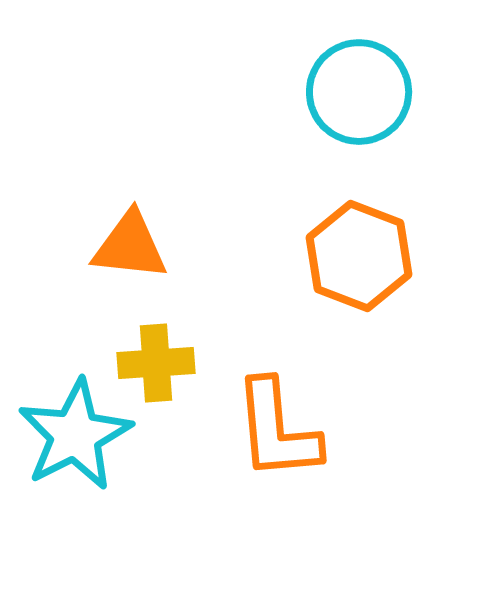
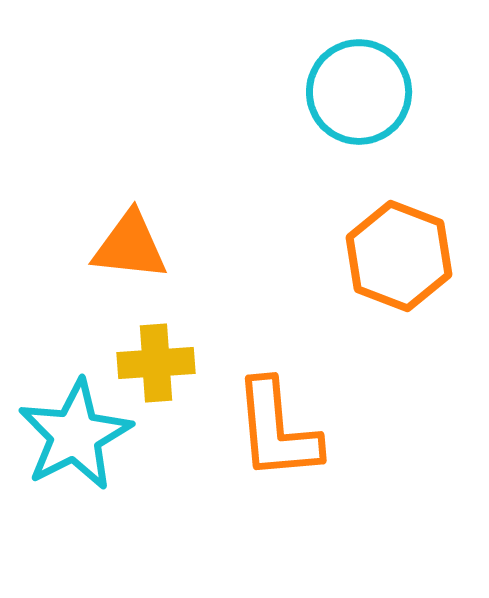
orange hexagon: moved 40 px right
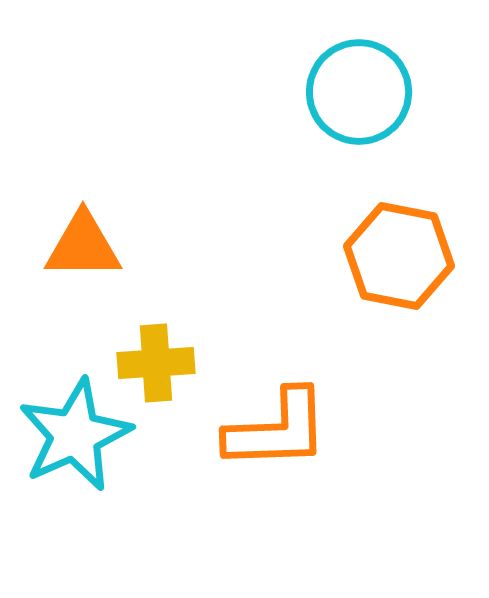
orange triangle: moved 47 px left; rotated 6 degrees counterclockwise
orange hexagon: rotated 10 degrees counterclockwise
orange L-shape: rotated 87 degrees counterclockwise
cyan star: rotated 3 degrees clockwise
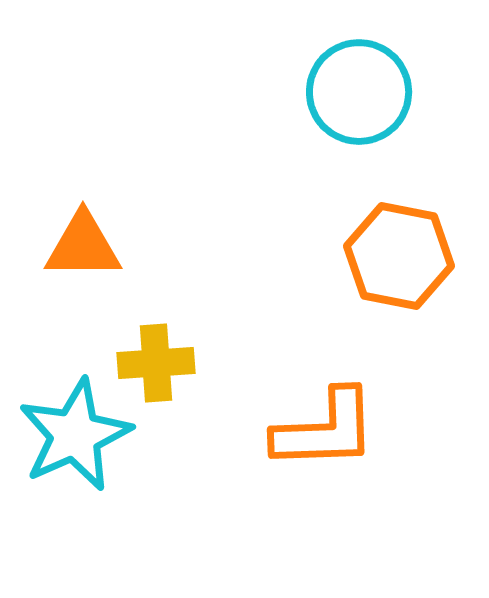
orange L-shape: moved 48 px right
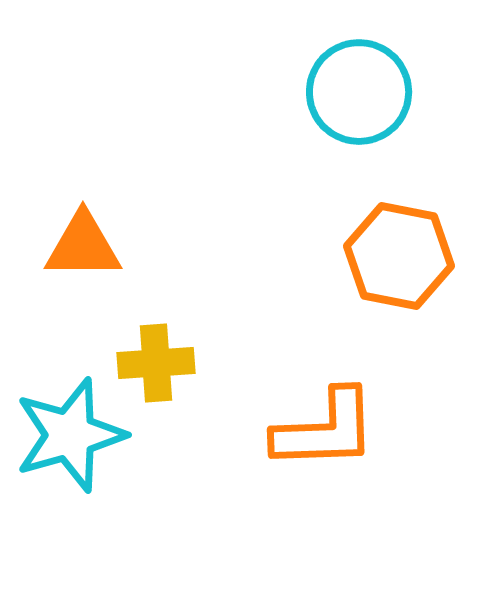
cyan star: moved 5 px left; rotated 8 degrees clockwise
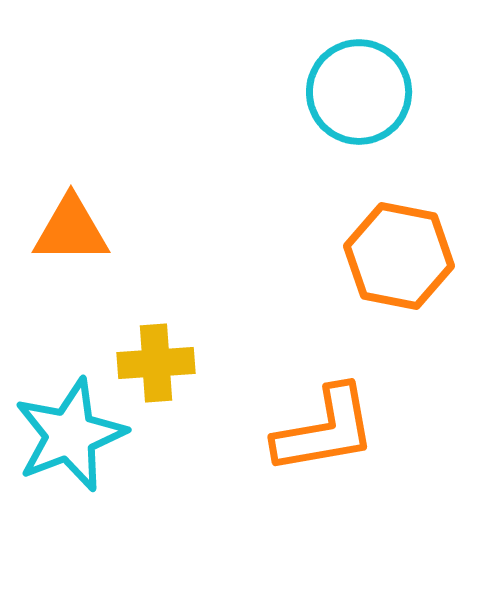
orange triangle: moved 12 px left, 16 px up
orange L-shape: rotated 8 degrees counterclockwise
cyan star: rotated 5 degrees counterclockwise
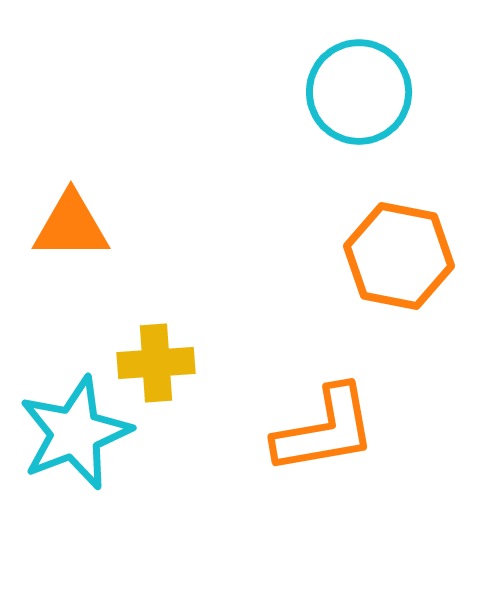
orange triangle: moved 4 px up
cyan star: moved 5 px right, 2 px up
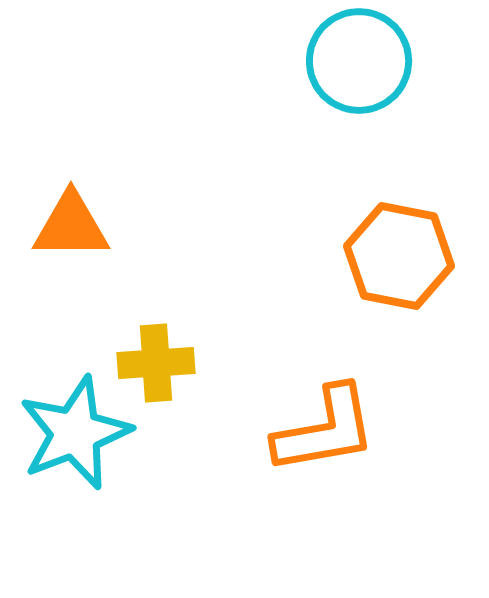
cyan circle: moved 31 px up
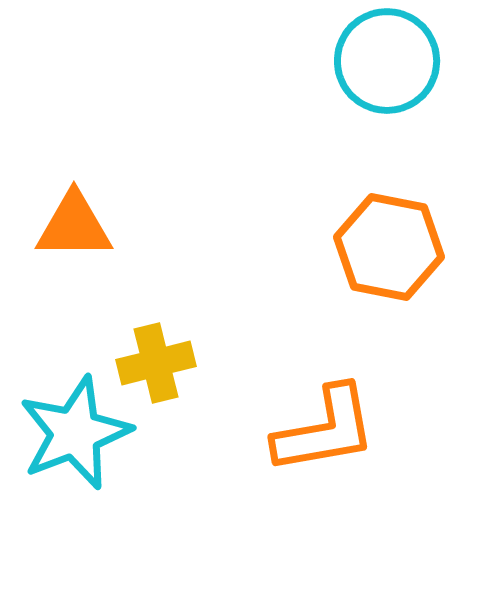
cyan circle: moved 28 px right
orange triangle: moved 3 px right
orange hexagon: moved 10 px left, 9 px up
yellow cross: rotated 10 degrees counterclockwise
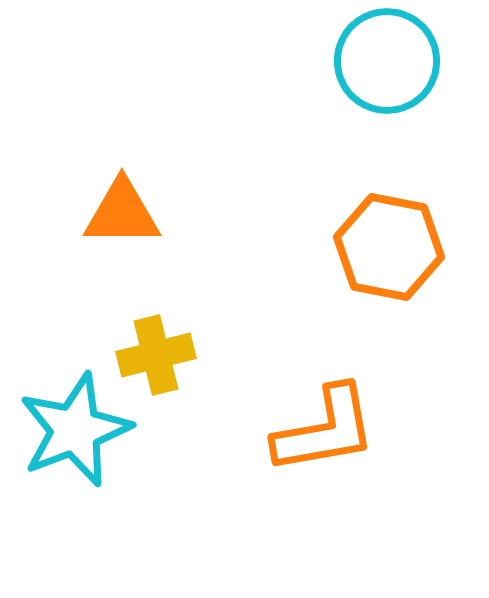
orange triangle: moved 48 px right, 13 px up
yellow cross: moved 8 px up
cyan star: moved 3 px up
